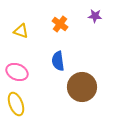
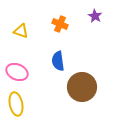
purple star: rotated 24 degrees clockwise
orange cross: rotated 14 degrees counterclockwise
yellow ellipse: rotated 10 degrees clockwise
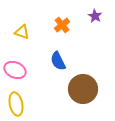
orange cross: moved 2 px right, 1 px down; rotated 28 degrees clockwise
yellow triangle: moved 1 px right, 1 px down
blue semicircle: rotated 18 degrees counterclockwise
pink ellipse: moved 2 px left, 2 px up
brown circle: moved 1 px right, 2 px down
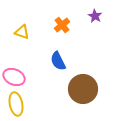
pink ellipse: moved 1 px left, 7 px down
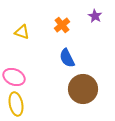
blue semicircle: moved 9 px right, 3 px up
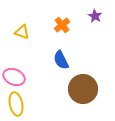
blue semicircle: moved 6 px left, 2 px down
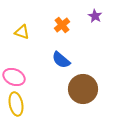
blue semicircle: rotated 24 degrees counterclockwise
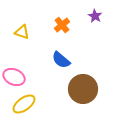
yellow ellipse: moved 8 px right; rotated 65 degrees clockwise
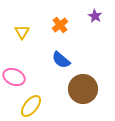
orange cross: moved 2 px left
yellow triangle: rotated 42 degrees clockwise
yellow ellipse: moved 7 px right, 2 px down; rotated 15 degrees counterclockwise
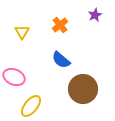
purple star: moved 1 px up; rotated 16 degrees clockwise
